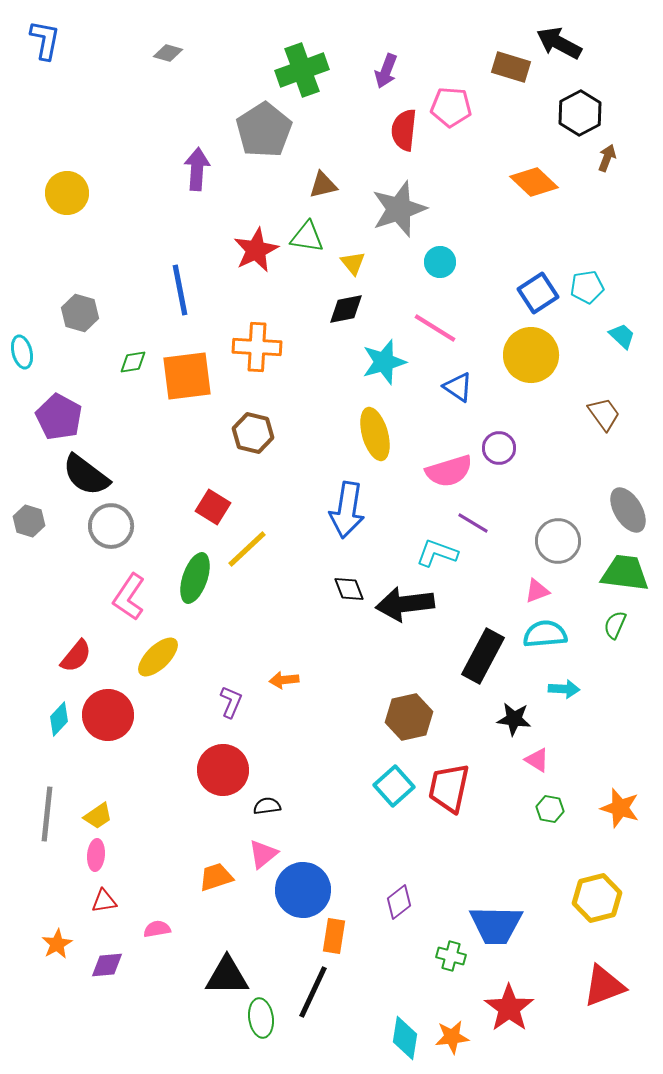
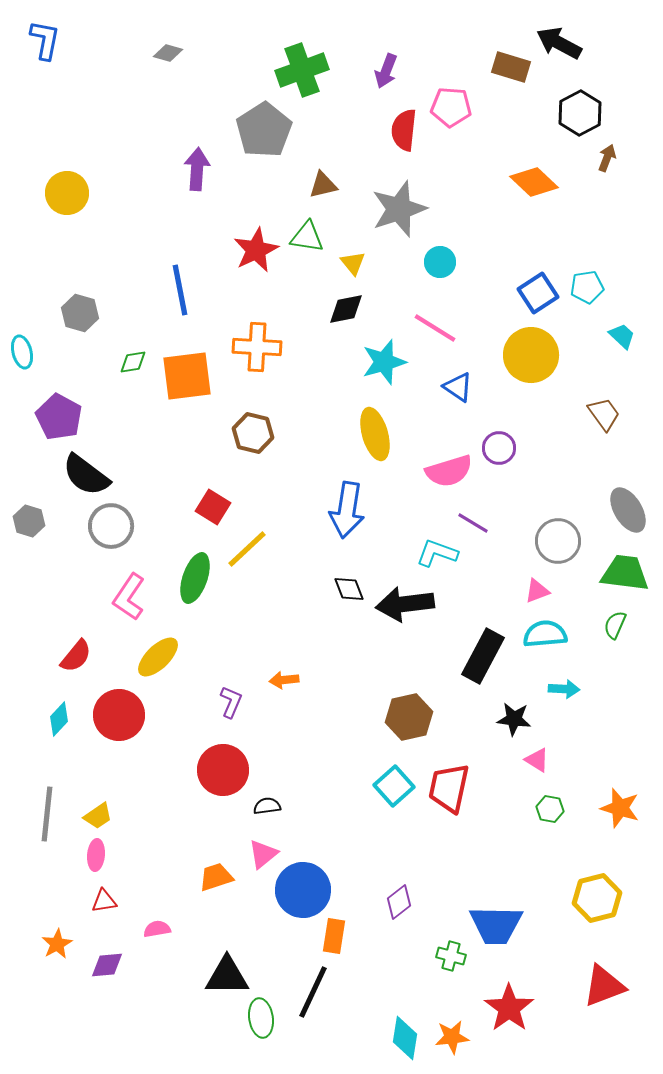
red circle at (108, 715): moved 11 px right
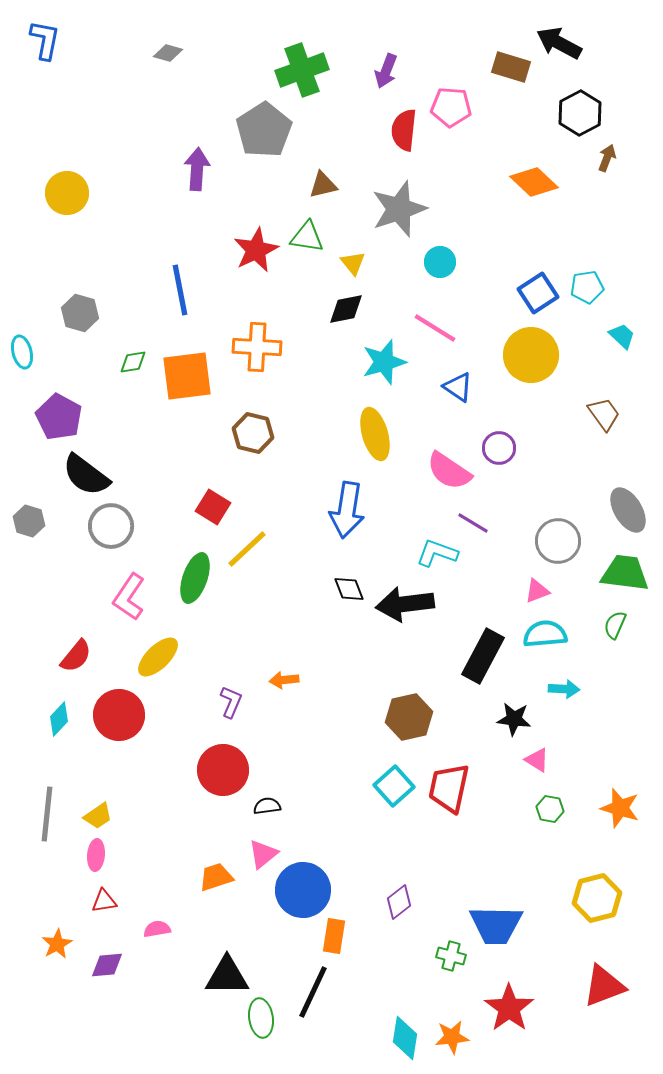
pink semicircle at (449, 471): rotated 51 degrees clockwise
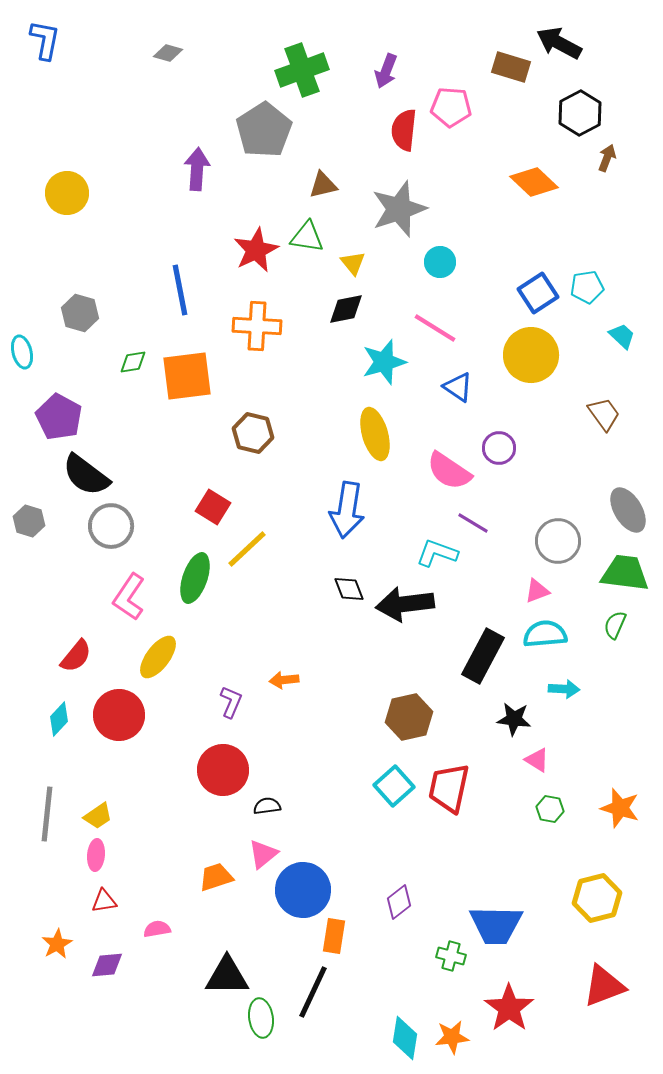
orange cross at (257, 347): moved 21 px up
yellow ellipse at (158, 657): rotated 9 degrees counterclockwise
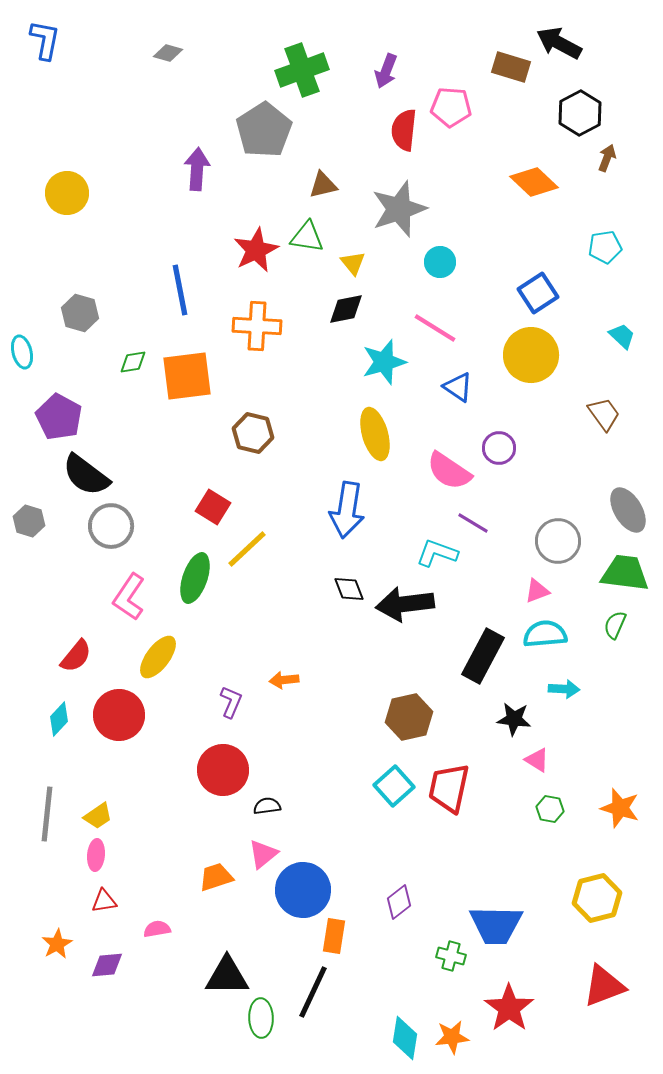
cyan pentagon at (587, 287): moved 18 px right, 40 px up
green ellipse at (261, 1018): rotated 6 degrees clockwise
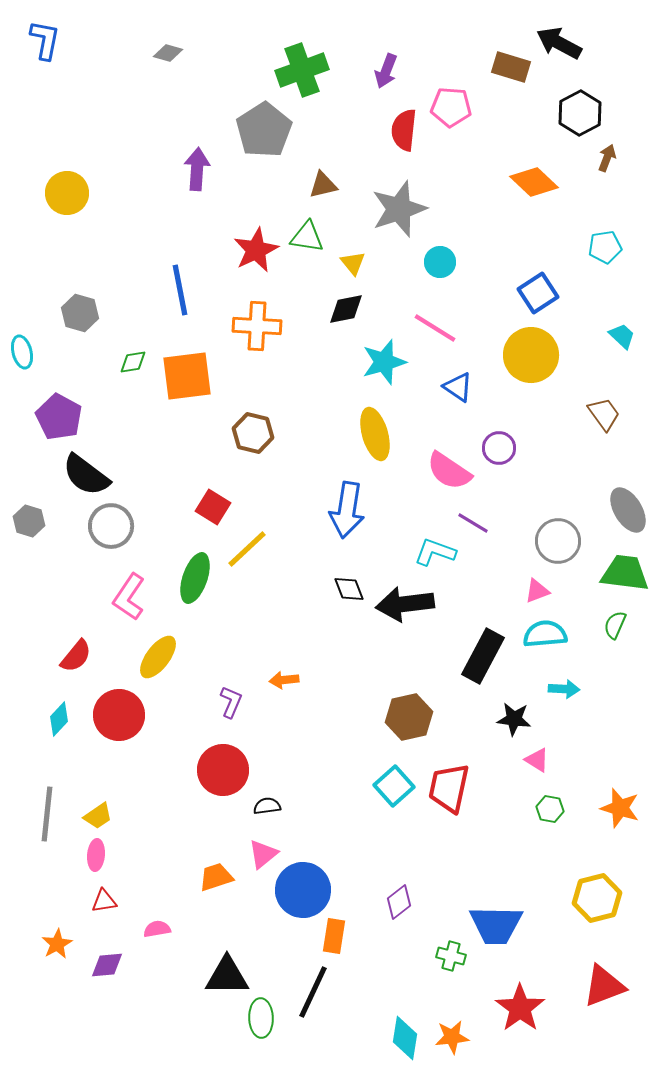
cyan L-shape at (437, 553): moved 2 px left, 1 px up
red star at (509, 1008): moved 11 px right
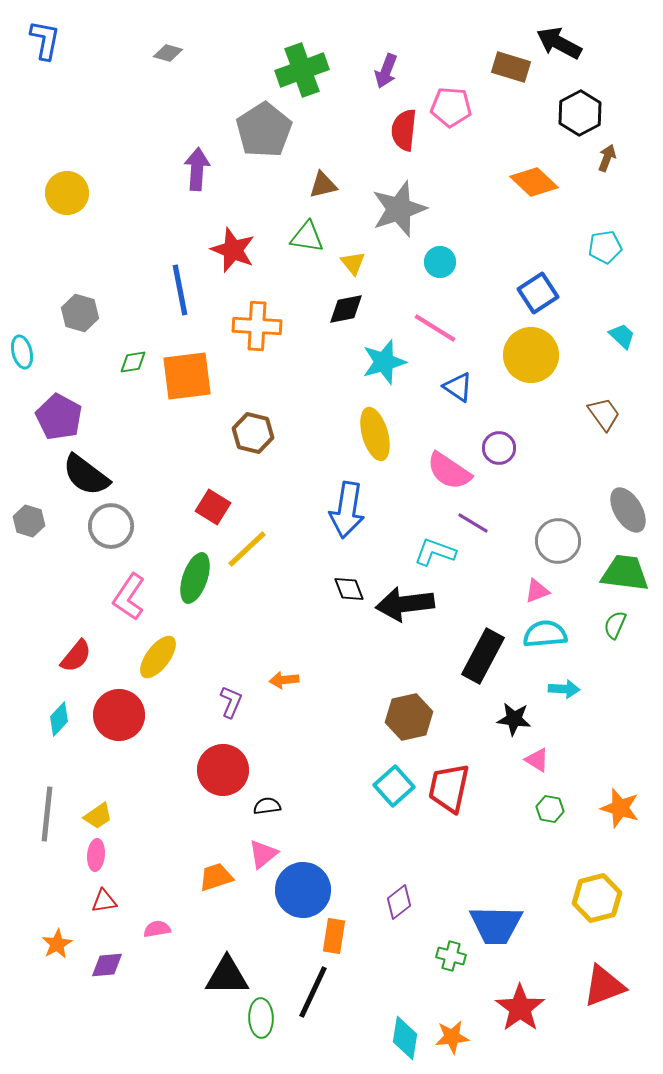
red star at (256, 250): moved 23 px left; rotated 24 degrees counterclockwise
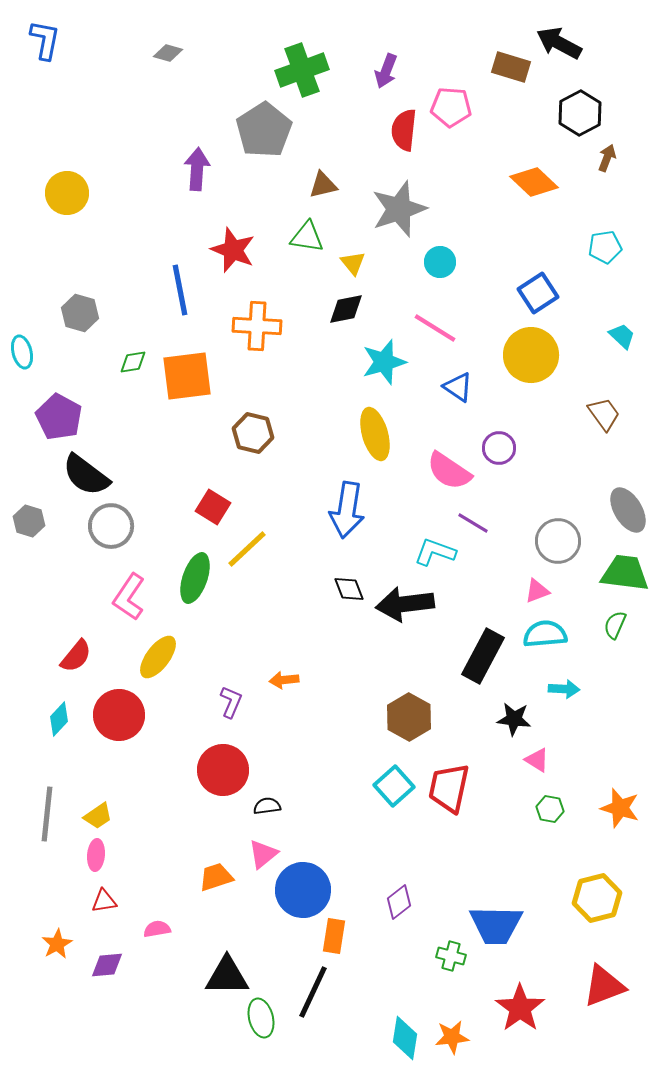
brown hexagon at (409, 717): rotated 18 degrees counterclockwise
green ellipse at (261, 1018): rotated 12 degrees counterclockwise
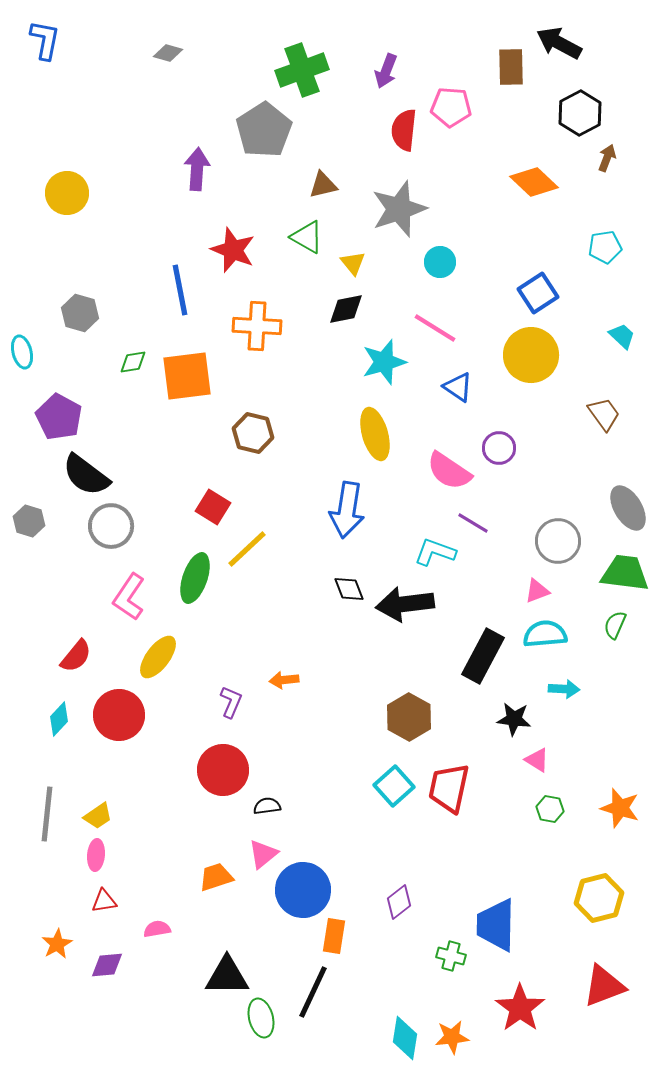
brown rectangle at (511, 67): rotated 72 degrees clockwise
green triangle at (307, 237): rotated 21 degrees clockwise
gray ellipse at (628, 510): moved 2 px up
yellow hexagon at (597, 898): moved 2 px right
blue trapezoid at (496, 925): rotated 90 degrees clockwise
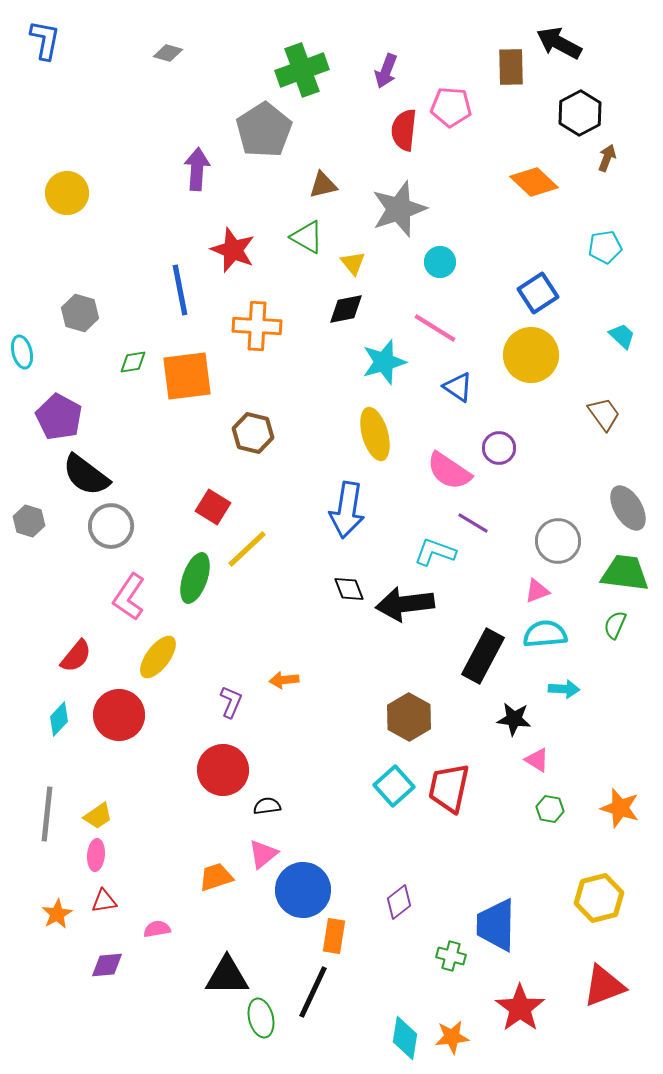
orange star at (57, 944): moved 30 px up
